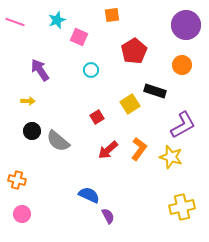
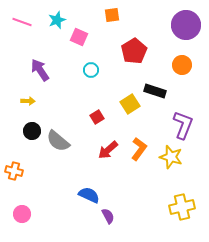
pink line: moved 7 px right
purple L-shape: rotated 40 degrees counterclockwise
orange cross: moved 3 px left, 9 px up
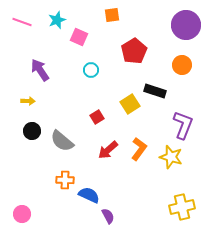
gray semicircle: moved 4 px right
orange cross: moved 51 px right, 9 px down; rotated 12 degrees counterclockwise
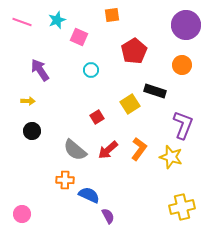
gray semicircle: moved 13 px right, 9 px down
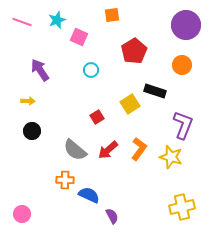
purple semicircle: moved 4 px right
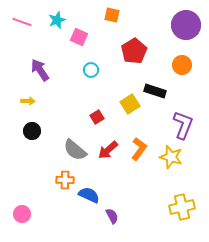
orange square: rotated 21 degrees clockwise
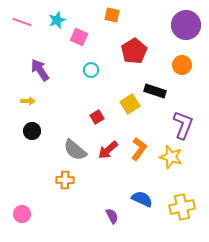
blue semicircle: moved 53 px right, 4 px down
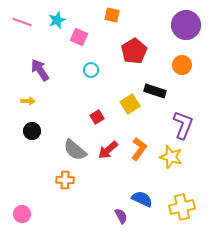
purple semicircle: moved 9 px right
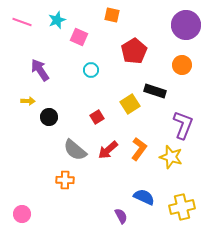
black circle: moved 17 px right, 14 px up
blue semicircle: moved 2 px right, 2 px up
